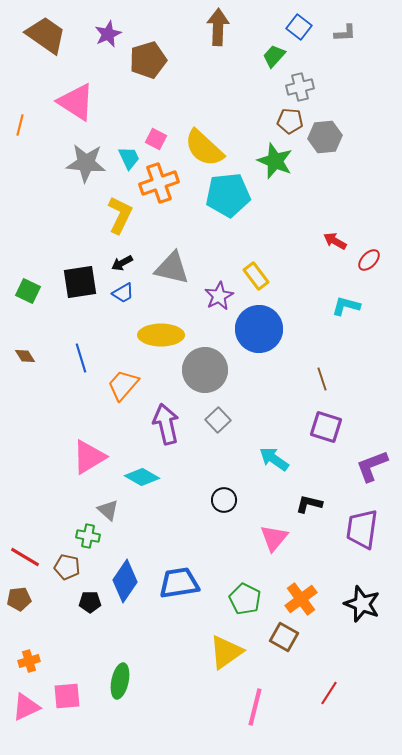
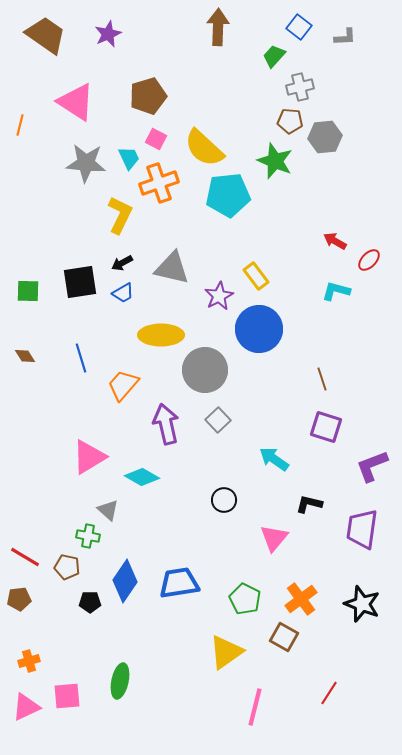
gray L-shape at (345, 33): moved 4 px down
brown pentagon at (148, 60): moved 36 px down
green square at (28, 291): rotated 25 degrees counterclockwise
cyan L-shape at (346, 306): moved 10 px left, 15 px up
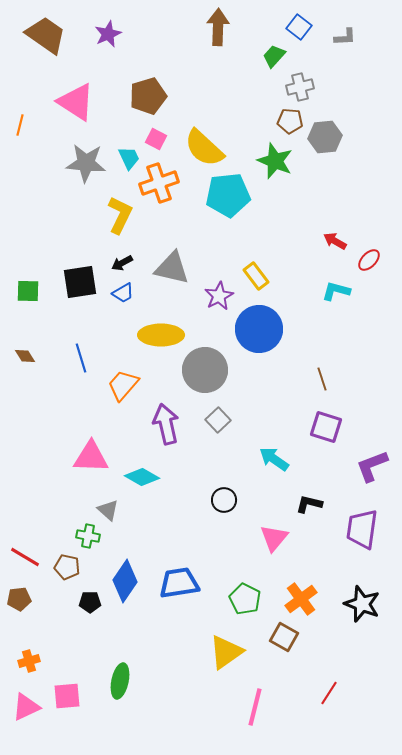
pink triangle at (89, 457): moved 2 px right; rotated 33 degrees clockwise
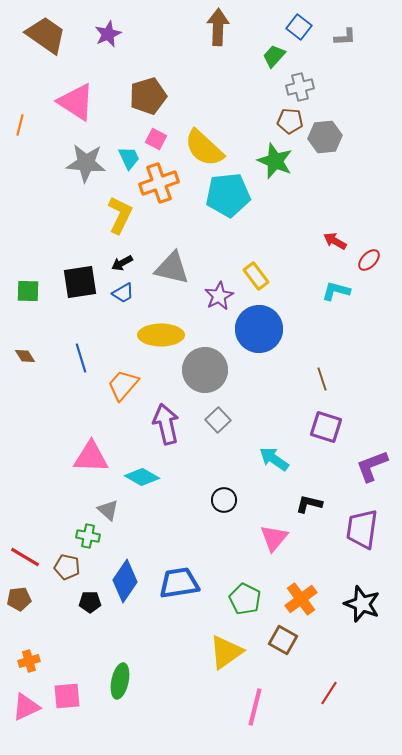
brown square at (284, 637): moved 1 px left, 3 px down
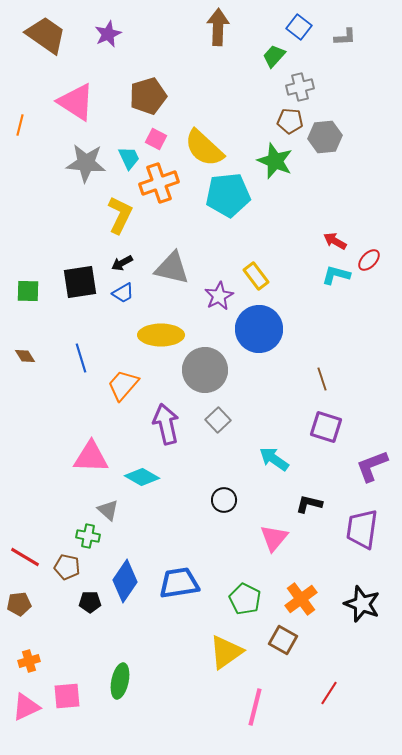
cyan L-shape at (336, 291): moved 16 px up
brown pentagon at (19, 599): moved 5 px down
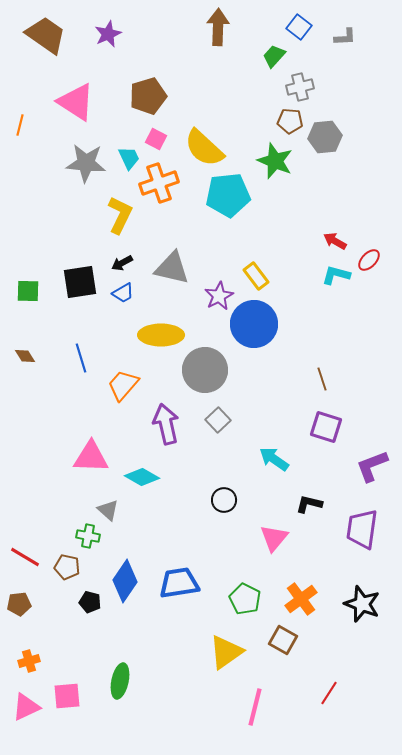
blue circle at (259, 329): moved 5 px left, 5 px up
black pentagon at (90, 602): rotated 15 degrees clockwise
